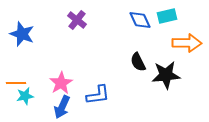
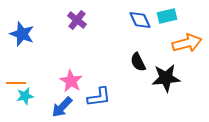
orange arrow: rotated 16 degrees counterclockwise
black star: moved 3 px down
pink star: moved 10 px right, 2 px up; rotated 10 degrees counterclockwise
blue L-shape: moved 1 px right, 2 px down
blue arrow: rotated 20 degrees clockwise
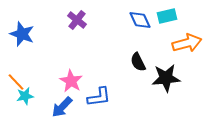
orange line: moved 1 px up; rotated 48 degrees clockwise
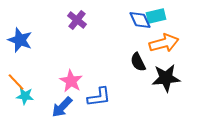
cyan rectangle: moved 11 px left
blue star: moved 2 px left, 6 px down
orange arrow: moved 23 px left
cyan star: rotated 18 degrees clockwise
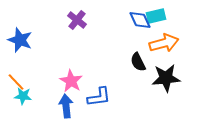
cyan star: moved 2 px left
blue arrow: moved 4 px right, 1 px up; rotated 130 degrees clockwise
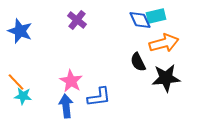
blue star: moved 9 px up
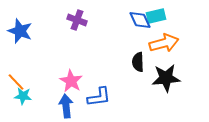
purple cross: rotated 18 degrees counterclockwise
black semicircle: rotated 24 degrees clockwise
